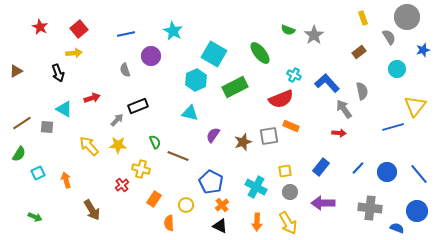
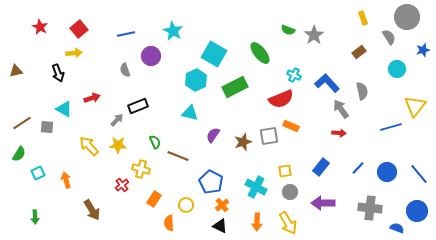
brown triangle at (16, 71): rotated 16 degrees clockwise
gray arrow at (344, 109): moved 3 px left
blue line at (393, 127): moved 2 px left
green arrow at (35, 217): rotated 64 degrees clockwise
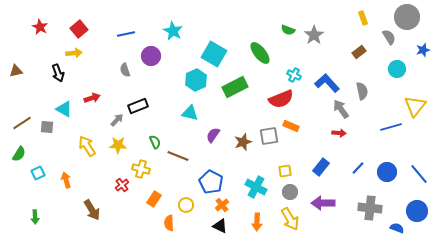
yellow arrow at (89, 146): moved 2 px left; rotated 10 degrees clockwise
yellow arrow at (288, 223): moved 2 px right, 4 px up
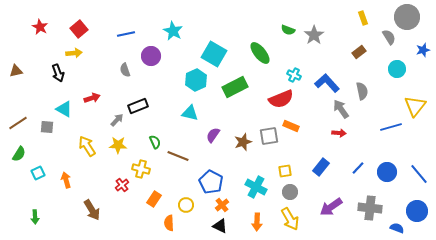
brown line at (22, 123): moved 4 px left
purple arrow at (323, 203): moved 8 px right, 4 px down; rotated 35 degrees counterclockwise
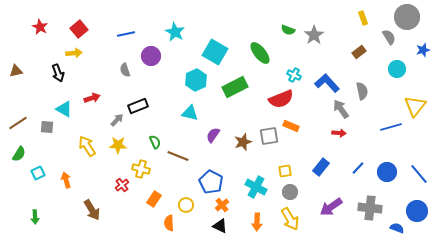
cyan star at (173, 31): moved 2 px right, 1 px down
cyan square at (214, 54): moved 1 px right, 2 px up
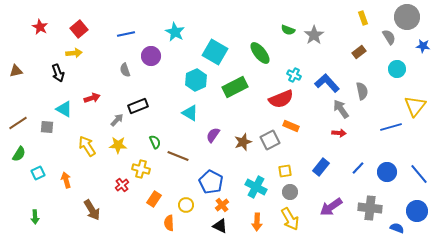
blue star at (423, 50): moved 4 px up; rotated 24 degrees clockwise
cyan triangle at (190, 113): rotated 18 degrees clockwise
gray square at (269, 136): moved 1 px right, 4 px down; rotated 18 degrees counterclockwise
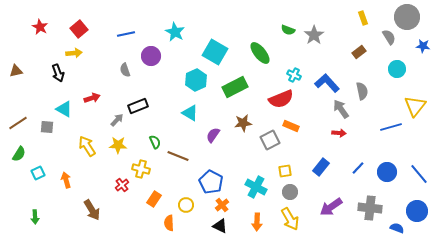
brown star at (243, 142): moved 19 px up; rotated 12 degrees clockwise
